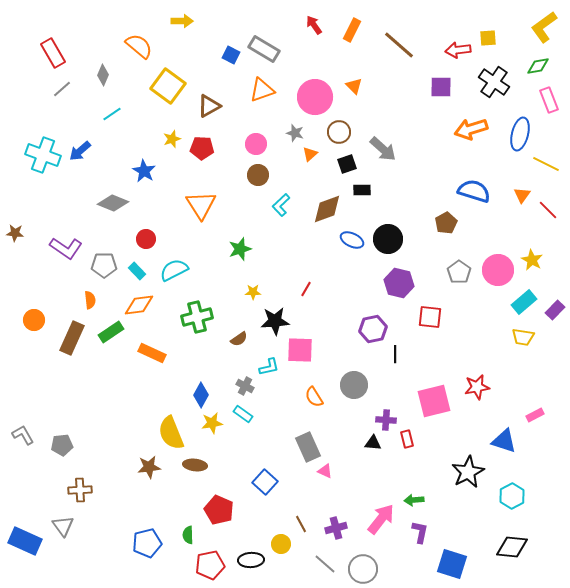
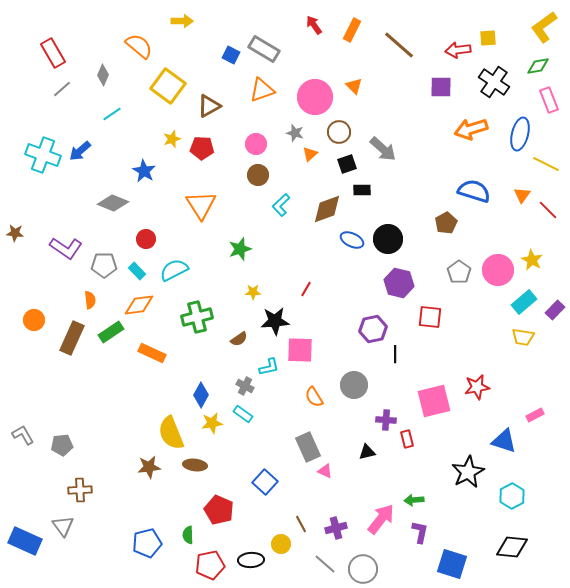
black triangle at (373, 443): moved 6 px left, 9 px down; rotated 18 degrees counterclockwise
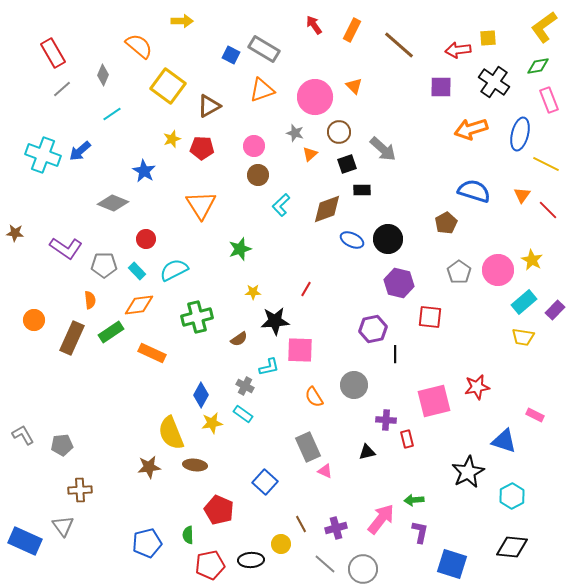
pink circle at (256, 144): moved 2 px left, 2 px down
pink rectangle at (535, 415): rotated 54 degrees clockwise
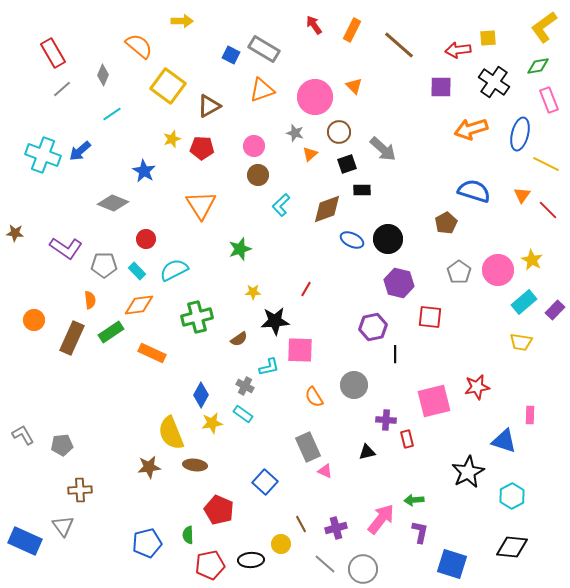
purple hexagon at (373, 329): moved 2 px up
yellow trapezoid at (523, 337): moved 2 px left, 5 px down
pink rectangle at (535, 415): moved 5 px left; rotated 66 degrees clockwise
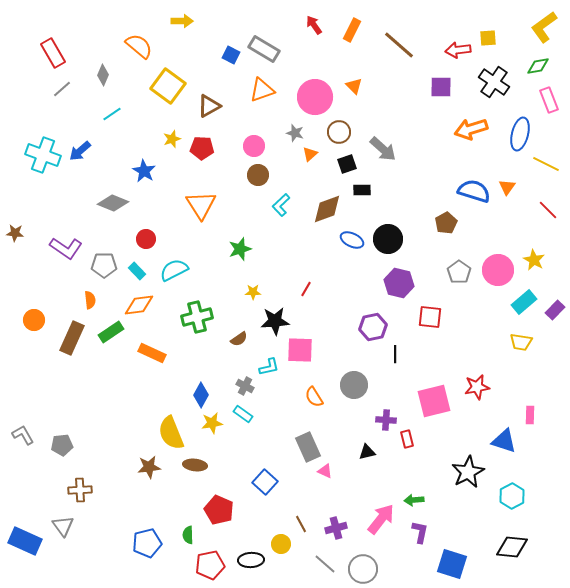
orange triangle at (522, 195): moved 15 px left, 8 px up
yellow star at (532, 260): moved 2 px right
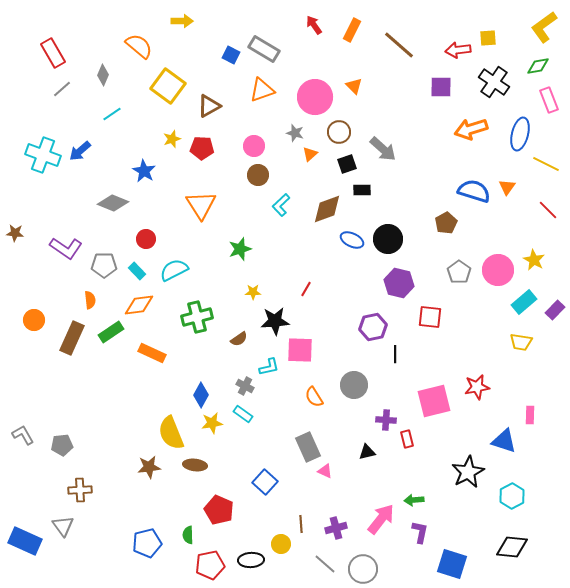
brown line at (301, 524): rotated 24 degrees clockwise
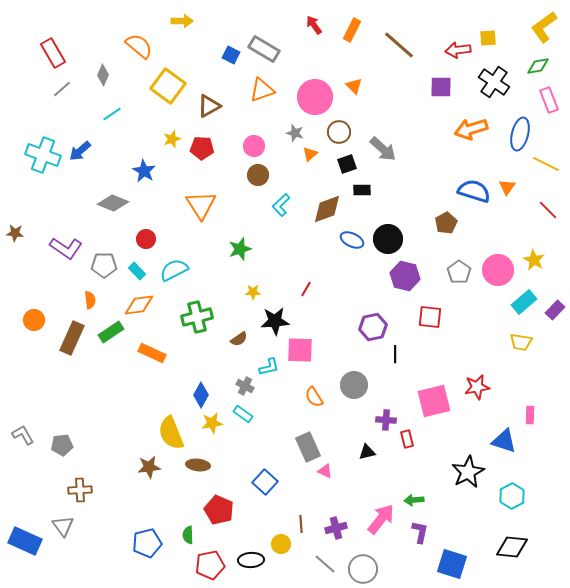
purple hexagon at (399, 283): moved 6 px right, 7 px up
brown ellipse at (195, 465): moved 3 px right
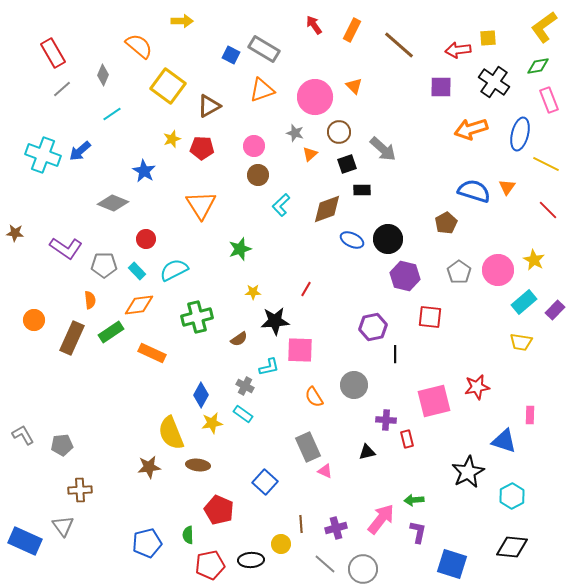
purple L-shape at (420, 532): moved 2 px left
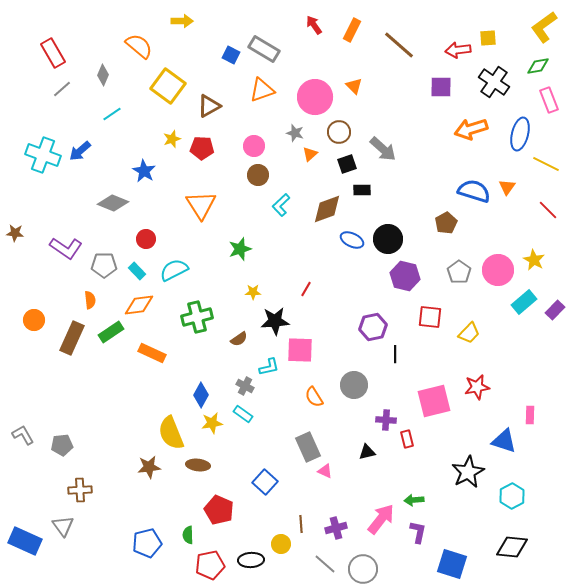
yellow trapezoid at (521, 342): moved 52 px left, 9 px up; rotated 55 degrees counterclockwise
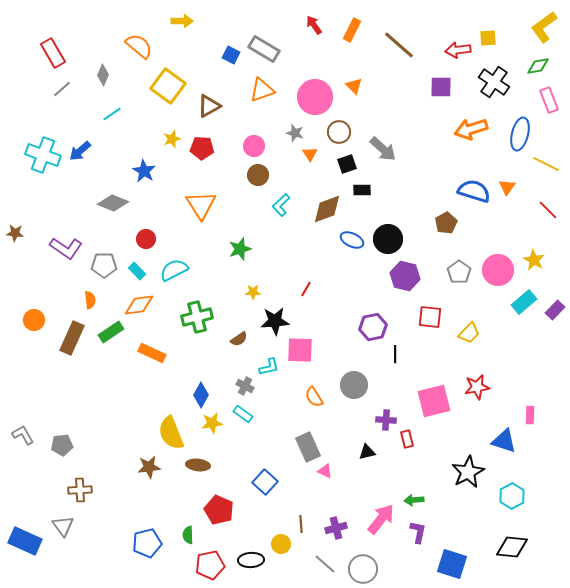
orange triangle at (310, 154): rotated 21 degrees counterclockwise
